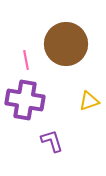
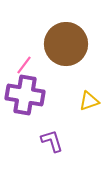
pink line: moved 2 px left, 5 px down; rotated 48 degrees clockwise
purple cross: moved 5 px up
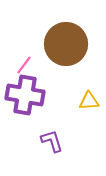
yellow triangle: rotated 15 degrees clockwise
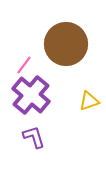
purple cross: moved 6 px right; rotated 30 degrees clockwise
yellow triangle: rotated 15 degrees counterclockwise
purple L-shape: moved 18 px left, 4 px up
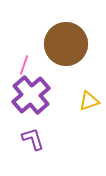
pink line: rotated 18 degrees counterclockwise
purple cross: rotated 9 degrees clockwise
purple L-shape: moved 1 px left, 2 px down
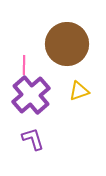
brown circle: moved 1 px right
pink line: rotated 18 degrees counterclockwise
yellow triangle: moved 10 px left, 10 px up
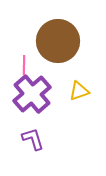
brown circle: moved 9 px left, 3 px up
purple cross: moved 1 px right, 1 px up
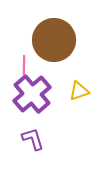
brown circle: moved 4 px left, 1 px up
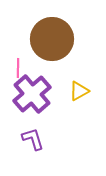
brown circle: moved 2 px left, 1 px up
pink line: moved 6 px left, 3 px down
yellow triangle: rotated 10 degrees counterclockwise
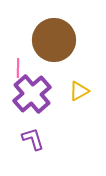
brown circle: moved 2 px right, 1 px down
